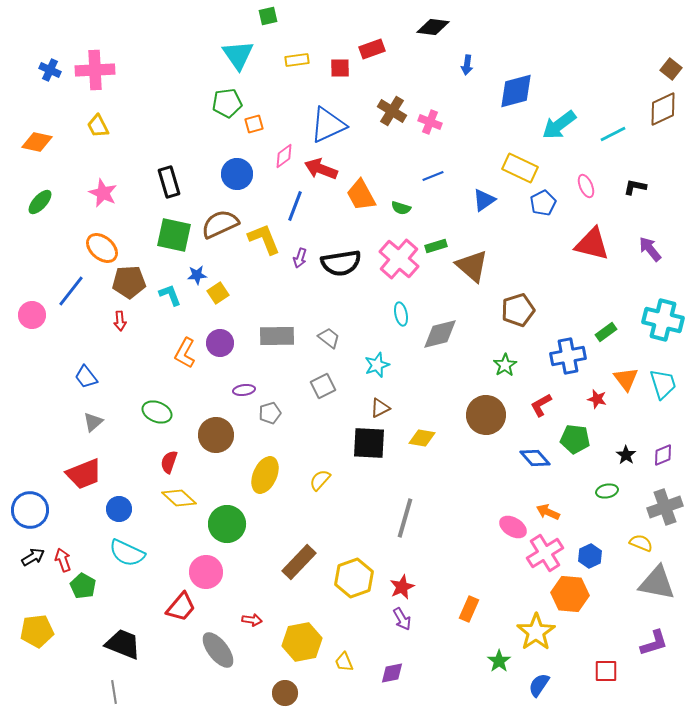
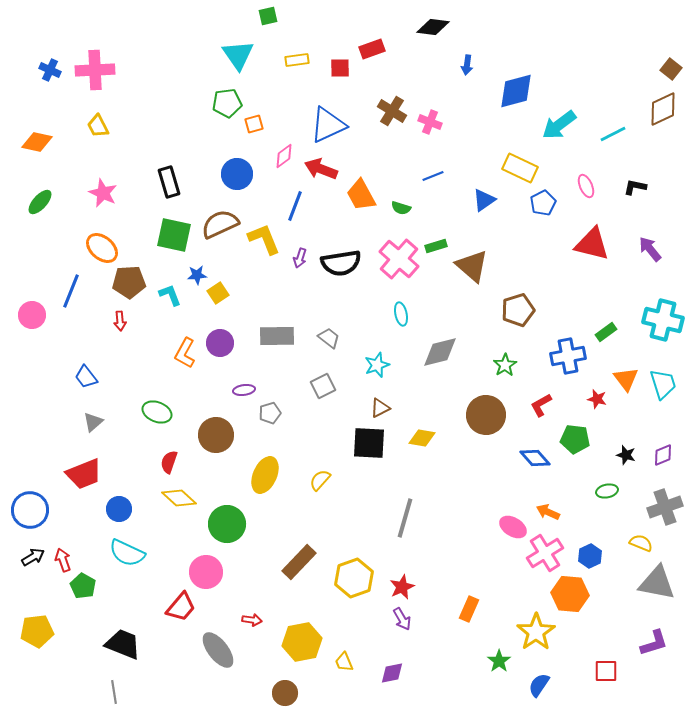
blue line at (71, 291): rotated 16 degrees counterclockwise
gray diamond at (440, 334): moved 18 px down
black star at (626, 455): rotated 18 degrees counterclockwise
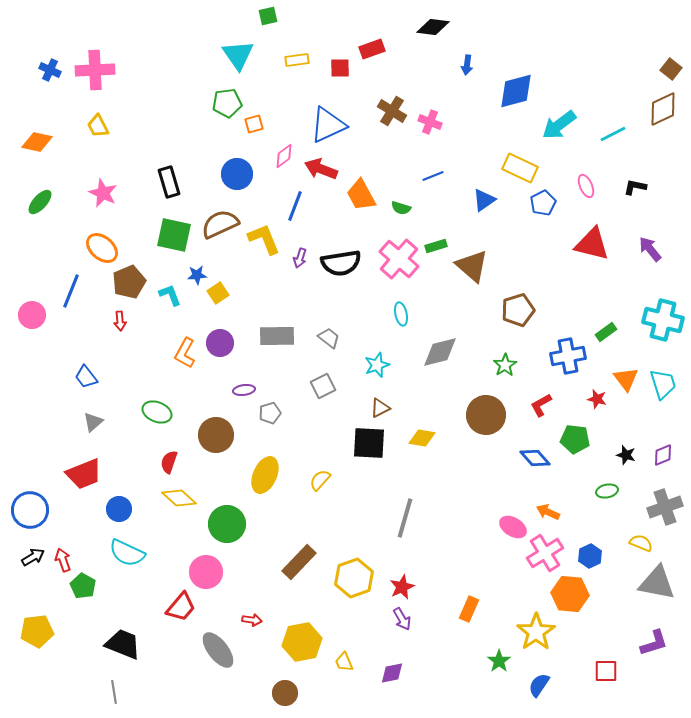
brown pentagon at (129, 282): rotated 20 degrees counterclockwise
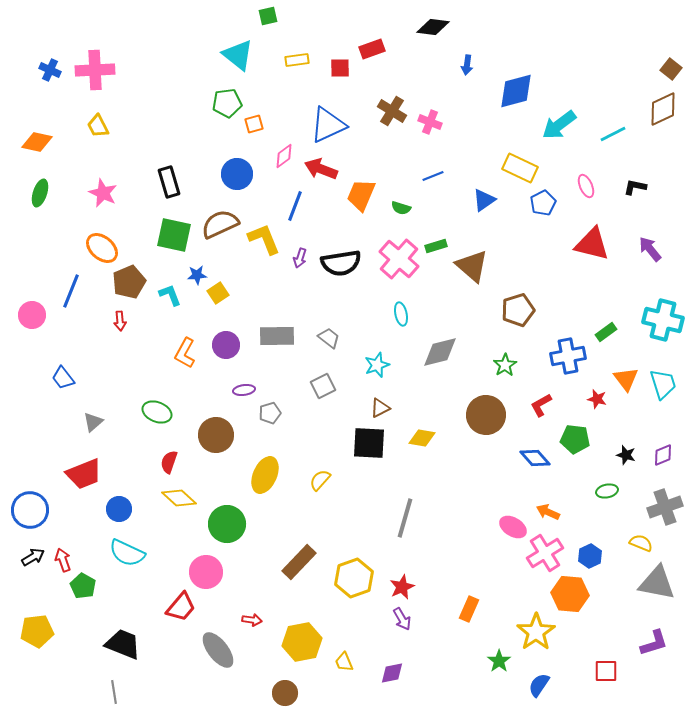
cyan triangle at (238, 55): rotated 16 degrees counterclockwise
orange trapezoid at (361, 195): rotated 52 degrees clockwise
green ellipse at (40, 202): moved 9 px up; rotated 24 degrees counterclockwise
purple circle at (220, 343): moved 6 px right, 2 px down
blue trapezoid at (86, 377): moved 23 px left, 1 px down
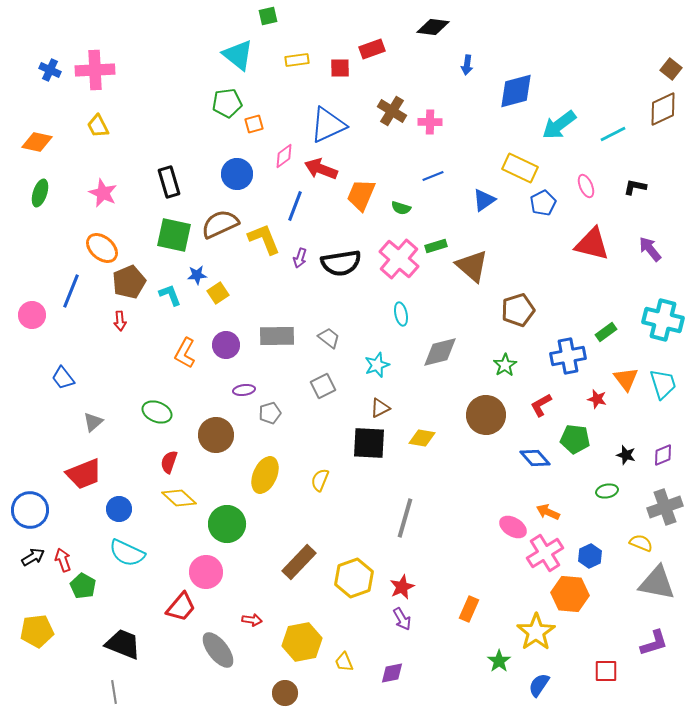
pink cross at (430, 122): rotated 20 degrees counterclockwise
yellow semicircle at (320, 480): rotated 20 degrees counterclockwise
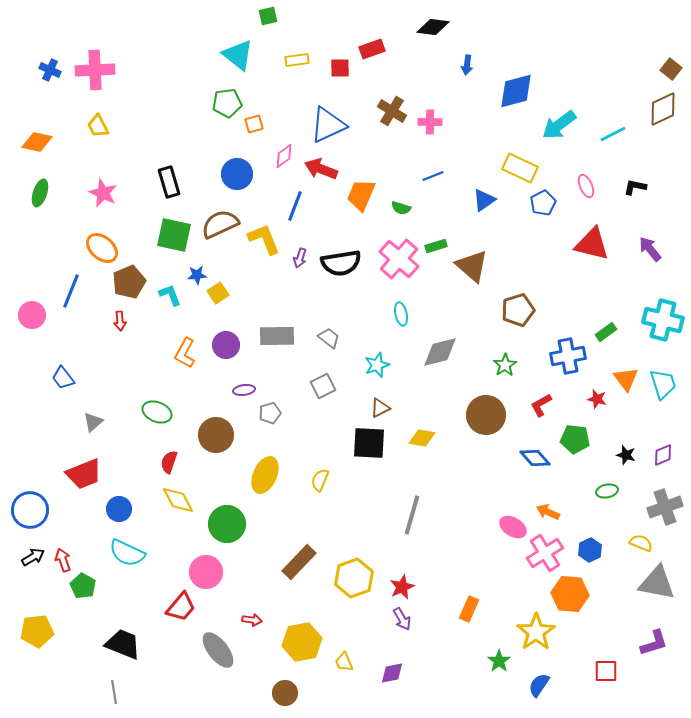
yellow diamond at (179, 498): moved 1 px left, 2 px down; rotated 20 degrees clockwise
gray line at (405, 518): moved 7 px right, 3 px up
blue hexagon at (590, 556): moved 6 px up
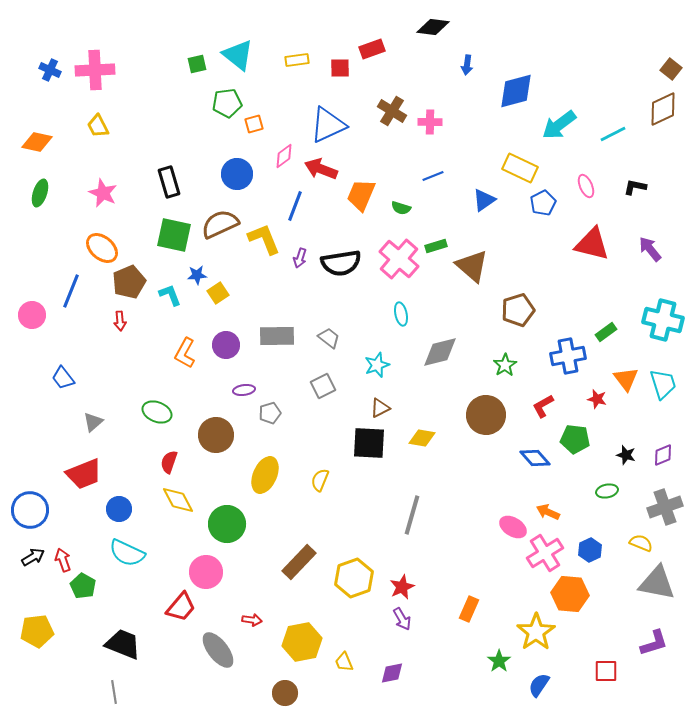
green square at (268, 16): moved 71 px left, 48 px down
red L-shape at (541, 405): moved 2 px right, 1 px down
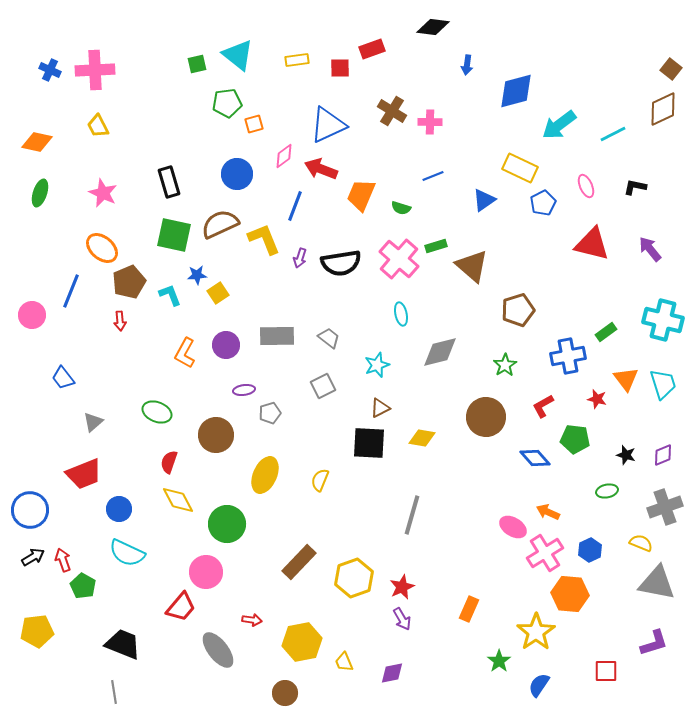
brown circle at (486, 415): moved 2 px down
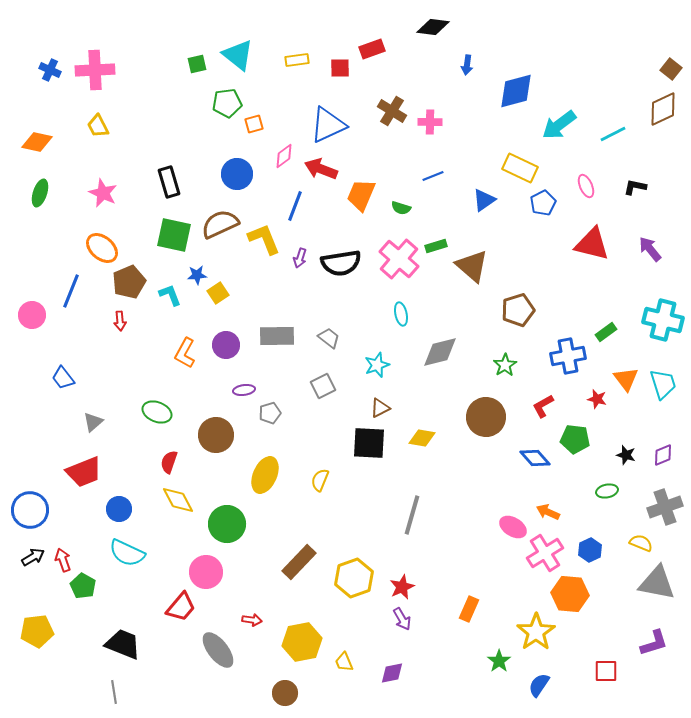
red trapezoid at (84, 474): moved 2 px up
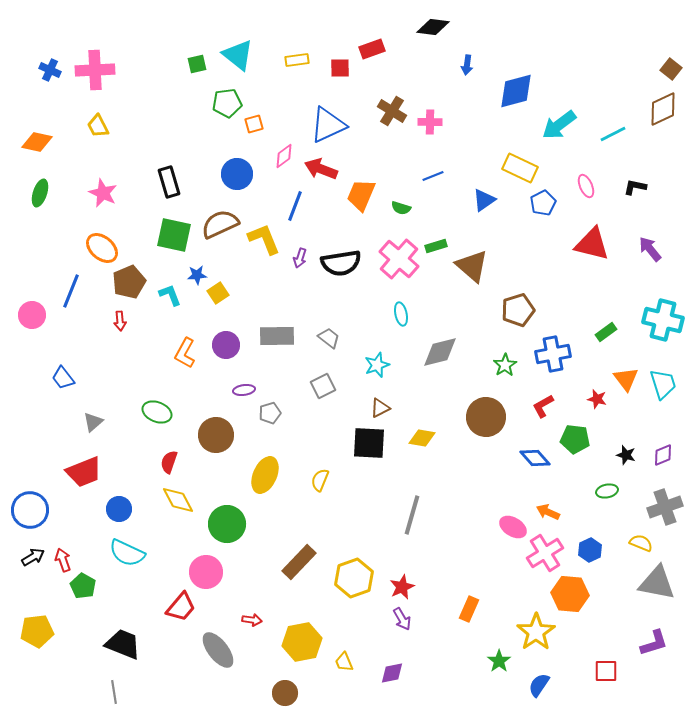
blue cross at (568, 356): moved 15 px left, 2 px up
